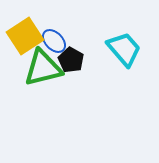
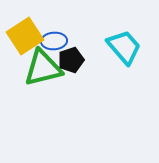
blue ellipse: rotated 50 degrees counterclockwise
cyan trapezoid: moved 2 px up
black pentagon: rotated 25 degrees clockwise
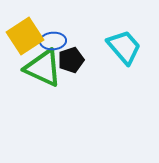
blue ellipse: moved 1 px left
green triangle: rotated 39 degrees clockwise
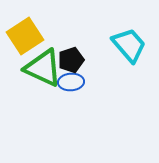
blue ellipse: moved 18 px right, 41 px down
cyan trapezoid: moved 5 px right, 2 px up
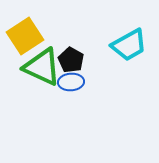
cyan trapezoid: rotated 102 degrees clockwise
black pentagon: rotated 25 degrees counterclockwise
green triangle: moved 1 px left, 1 px up
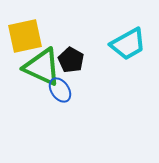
yellow square: rotated 21 degrees clockwise
cyan trapezoid: moved 1 px left, 1 px up
blue ellipse: moved 11 px left, 8 px down; rotated 60 degrees clockwise
